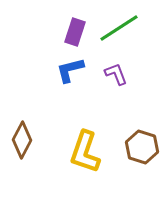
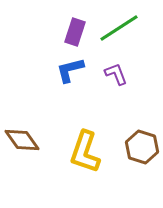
brown diamond: rotated 63 degrees counterclockwise
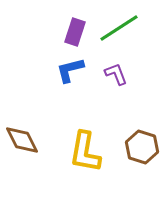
brown diamond: rotated 9 degrees clockwise
yellow L-shape: rotated 9 degrees counterclockwise
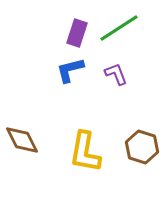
purple rectangle: moved 2 px right, 1 px down
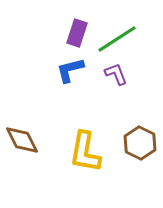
green line: moved 2 px left, 11 px down
brown hexagon: moved 2 px left, 4 px up; rotated 8 degrees clockwise
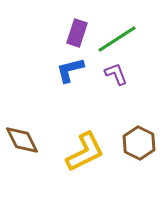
brown hexagon: moved 1 px left
yellow L-shape: rotated 126 degrees counterclockwise
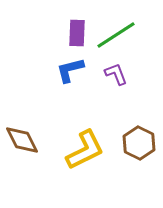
purple rectangle: rotated 16 degrees counterclockwise
green line: moved 1 px left, 4 px up
yellow L-shape: moved 2 px up
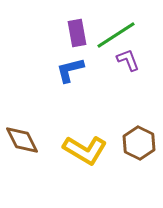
purple rectangle: rotated 12 degrees counterclockwise
purple L-shape: moved 12 px right, 14 px up
yellow L-shape: rotated 57 degrees clockwise
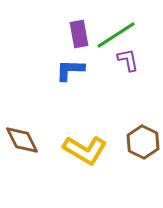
purple rectangle: moved 2 px right, 1 px down
purple L-shape: rotated 10 degrees clockwise
blue L-shape: rotated 16 degrees clockwise
brown hexagon: moved 4 px right, 1 px up
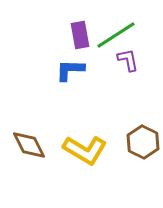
purple rectangle: moved 1 px right, 1 px down
brown diamond: moved 7 px right, 5 px down
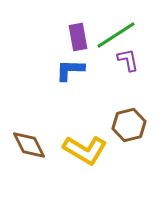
purple rectangle: moved 2 px left, 2 px down
brown hexagon: moved 14 px left, 17 px up; rotated 20 degrees clockwise
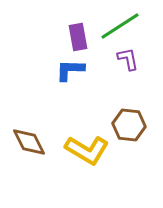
green line: moved 4 px right, 9 px up
purple L-shape: moved 1 px up
brown hexagon: rotated 20 degrees clockwise
brown diamond: moved 3 px up
yellow L-shape: moved 2 px right
